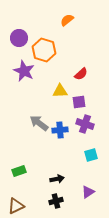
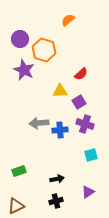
orange semicircle: moved 1 px right
purple circle: moved 1 px right, 1 px down
purple star: moved 1 px up
purple square: rotated 24 degrees counterclockwise
gray arrow: rotated 42 degrees counterclockwise
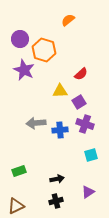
gray arrow: moved 3 px left
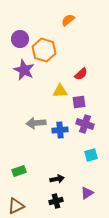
purple square: rotated 24 degrees clockwise
purple triangle: moved 1 px left, 1 px down
